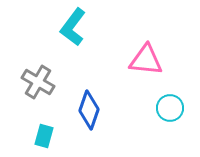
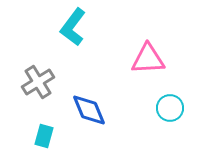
pink triangle: moved 2 px right, 1 px up; rotated 9 degrees counterclockwise
gray cross: rotated 28 degrees clockwise
blue diamond: rotated 42 degrees counterclockwise
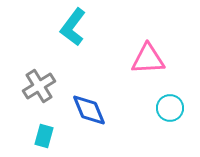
gray cross: moved 1 px right, 4 px down
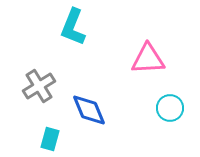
cyan L-shape: rotated 15 degrees counterclockwise
cyan rectangle: moved 6 px right, 3 px down
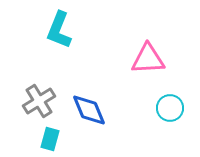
cyan L-shape: moved 14 px left, 3 px down
gray cross: moved 15 px down
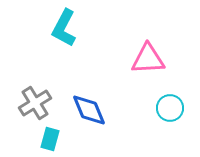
cyan L-shape: moved 5 px right, 2 px up; rotated 6 degrees clockwise
gray cross: moved 4 px left, 2 px down
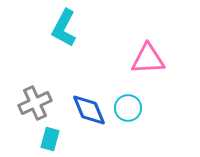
gray cross: rotated 8 degrees clockwise
cyan circle: moved 42 px left
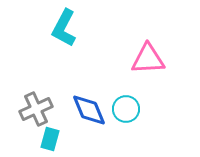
gray cross: moved 1 px right, 6 px down
cyan circle: moved 2 px left, 1 px down
